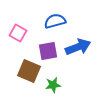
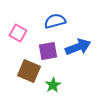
green star: rotated 21 degrees counterclockwise
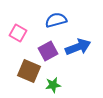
blue semicircle: moved 1 px right, 1 px up
purple square: rotated 18 degrees counterclockwise
green star: rotated 21 degrees clockwise
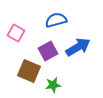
pink square: moved 2 px left
blue arrow: rotated 10 degrees counterclockwise
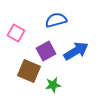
blue arrow: moved 2 px left, 4 px down
purple square: moved 2 px left
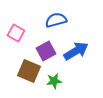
green star: moved 1 px right, 4 px up
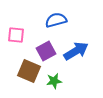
pink square: moved 2 px down; rotated 24 degrees counterclockwise
